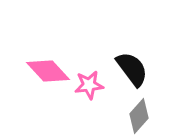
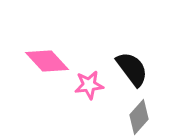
pink diamond: moved 1 px left, 10 px up
gray diamond: moved 1 px down
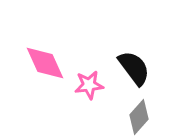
pink diamond: moved 2 px left, 2 px down; rotated 18 degrees clockwise
black semicircle: moved 2 px right, 1 px up
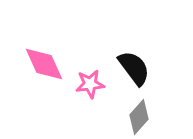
pink diamond: moved 1 px left, 1 px down
pink star: moved 1 px right, 1 px up
